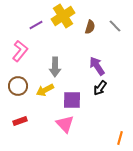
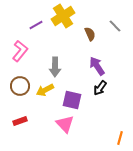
brown semicircle: moved 7 px down; rotated 40 degrees counterclockwise
brown circle: moved 2 px right
purple square: rotated 12 degrees clockwise
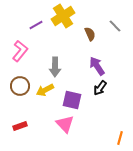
red rectangle: moved 5 px down
